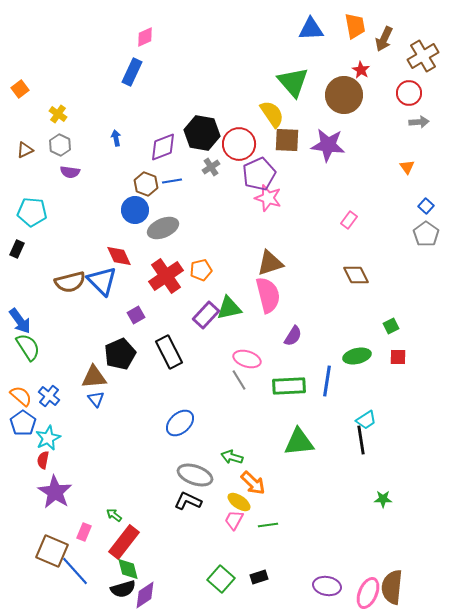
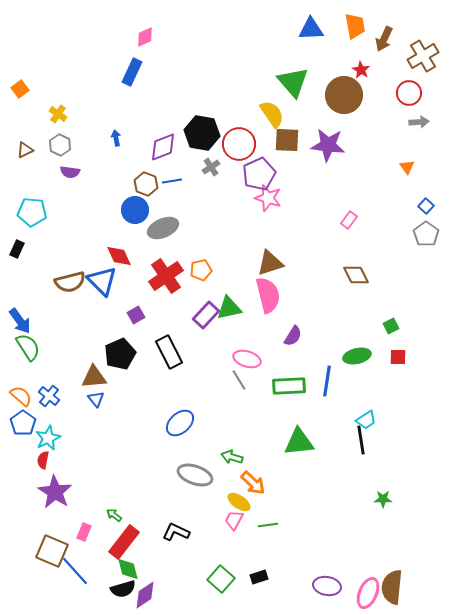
black L-shape at (188, 501): moved 12 px left, 31 px down
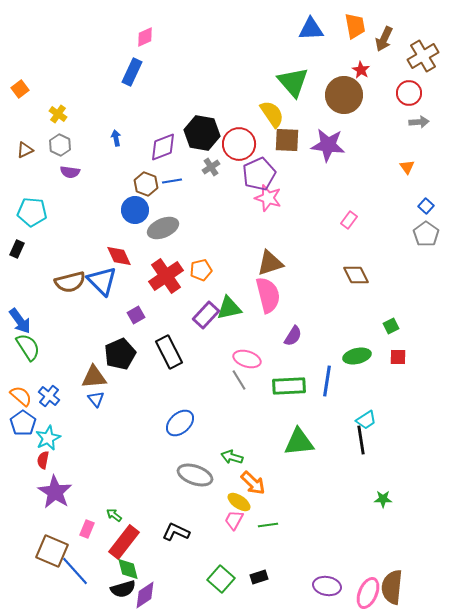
pink rectangle at (84, 532): moved 3 px right, 3 px up
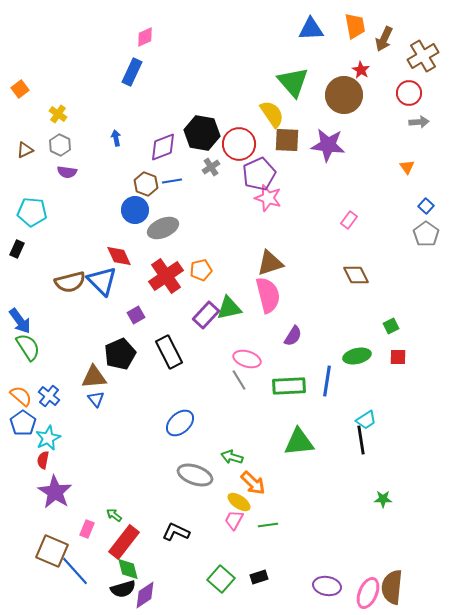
purple semicircle at (70, 172): moved 3 px left
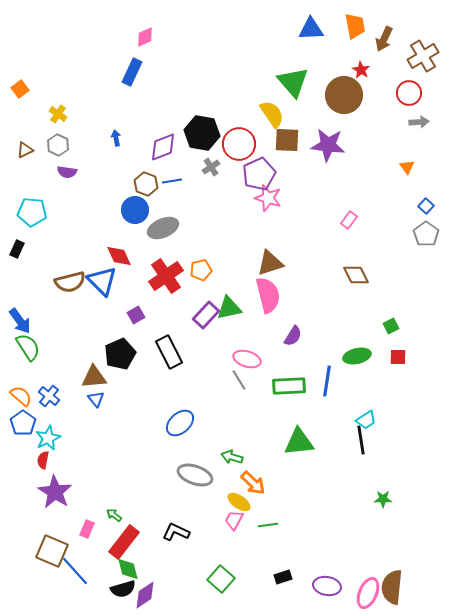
gray hexagon at (60, 145): moved 2 px left
black rectangle at (259, 577): moved 24 px right
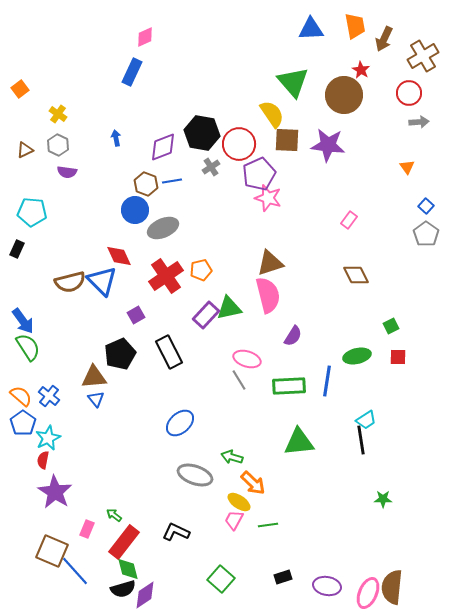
blue arrow at (20, 321): moved 3 px right
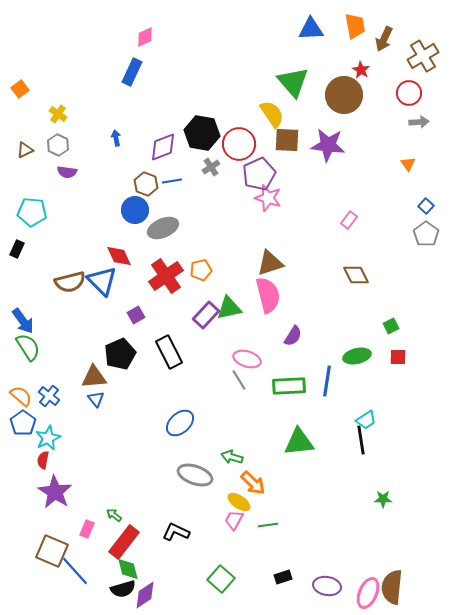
orange triangle at (407, 167): moved 1 px right, 3 px up
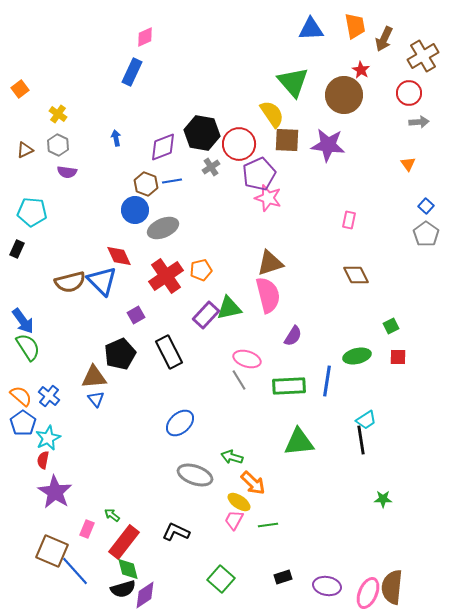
pink rectangle at (349, 220): rotated 24 degrees counterclockwise
green arrow at (114, 515): moved 2 px left
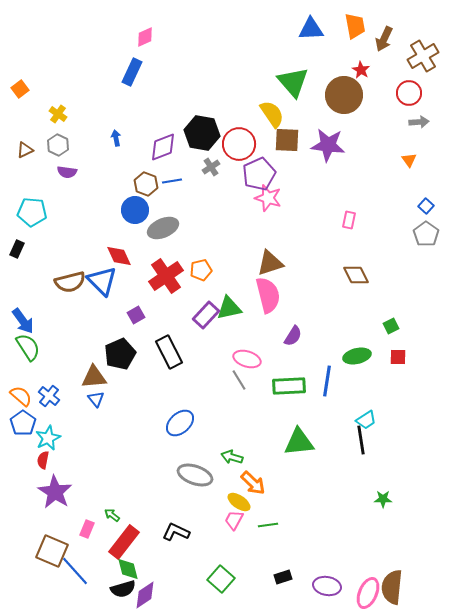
orange triangle at (408, 164): moved 1 px right, 4 px up
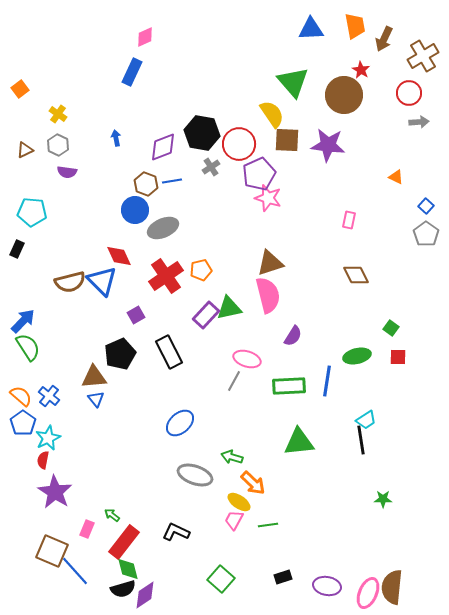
orange triangle at (409, 160): moved 13 px left, 17 px down; rotated 28 degrees counterclockwise
blue arrow at (23, 321): rotated 100 degrees counterclockwise
green square at (391, 326): moved 2 px down; rotated 28 degrees counterclockwise
gray line at (239, 380): moved 5 px left, 1 px down; rotated 60 degrees clockwise
